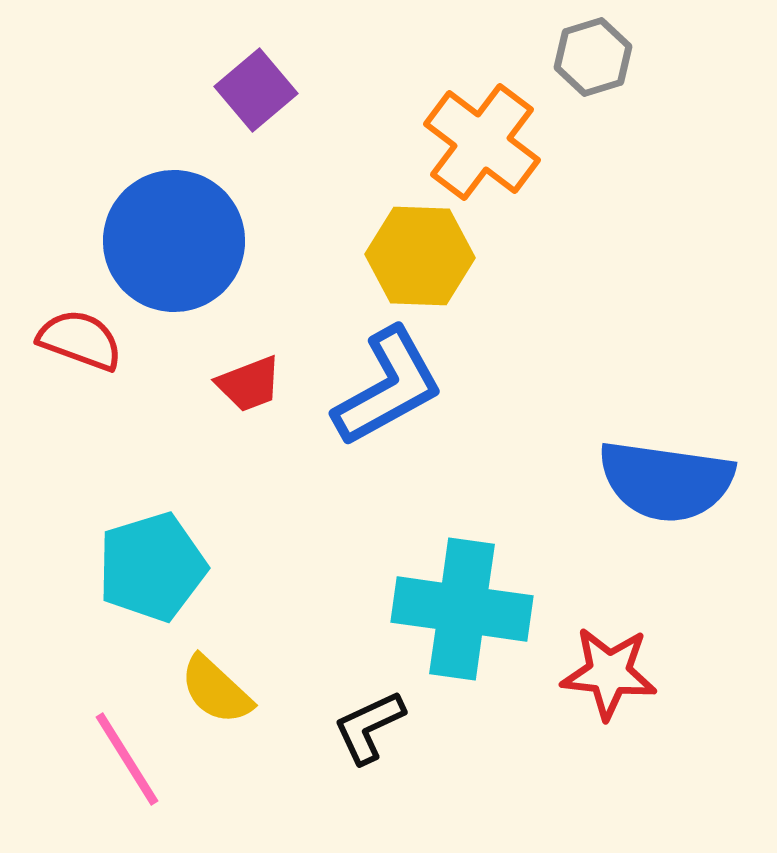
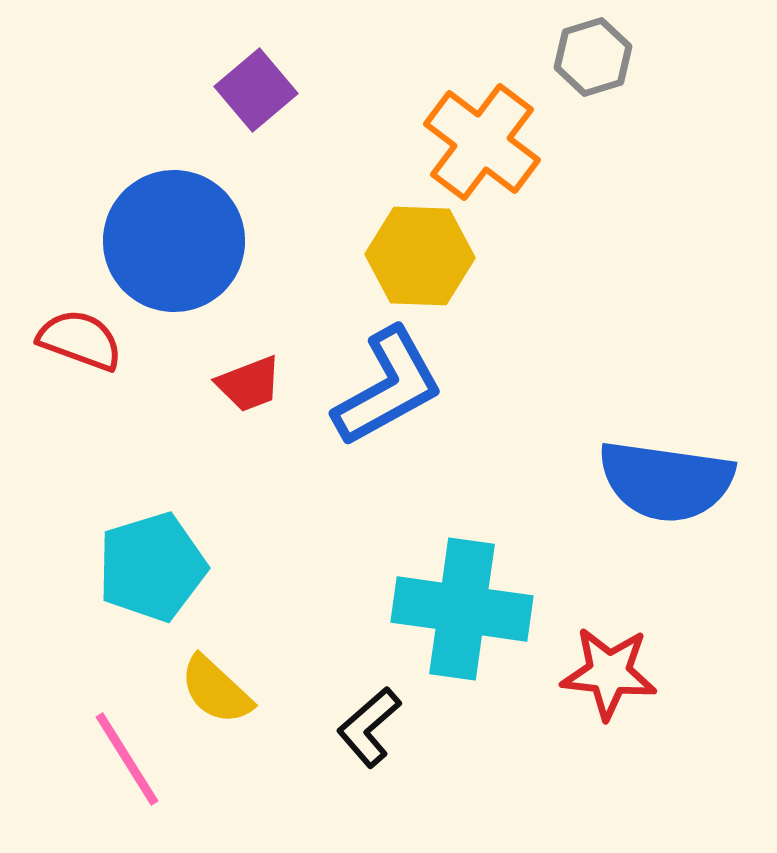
black L-shape: rotated 16 degrees counterclockwise
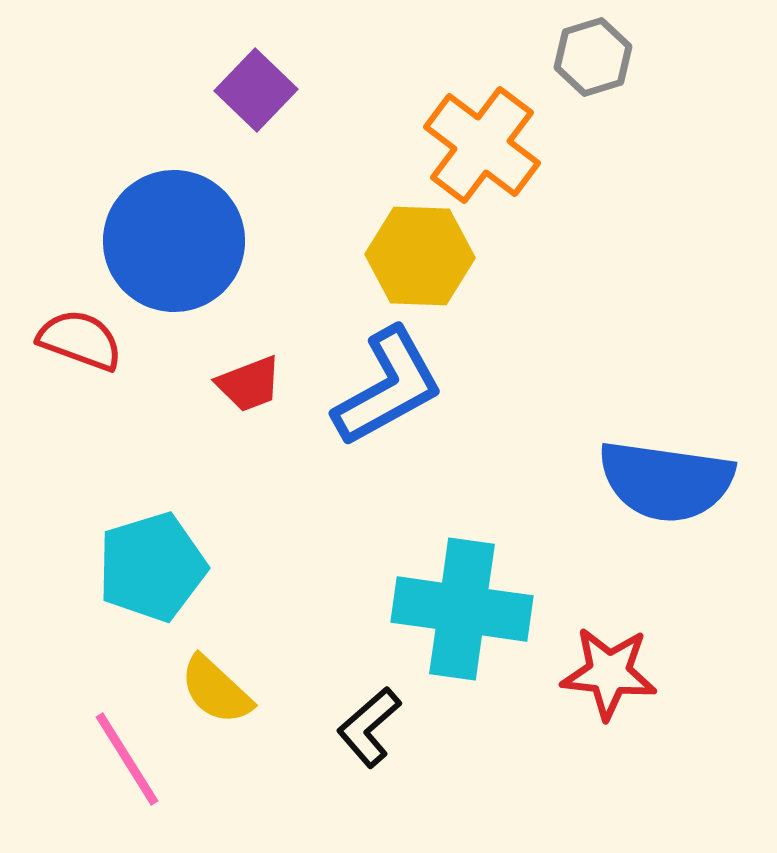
purple square: rotated 6 degrees counterclockwise
orange cross: moved 3 px down
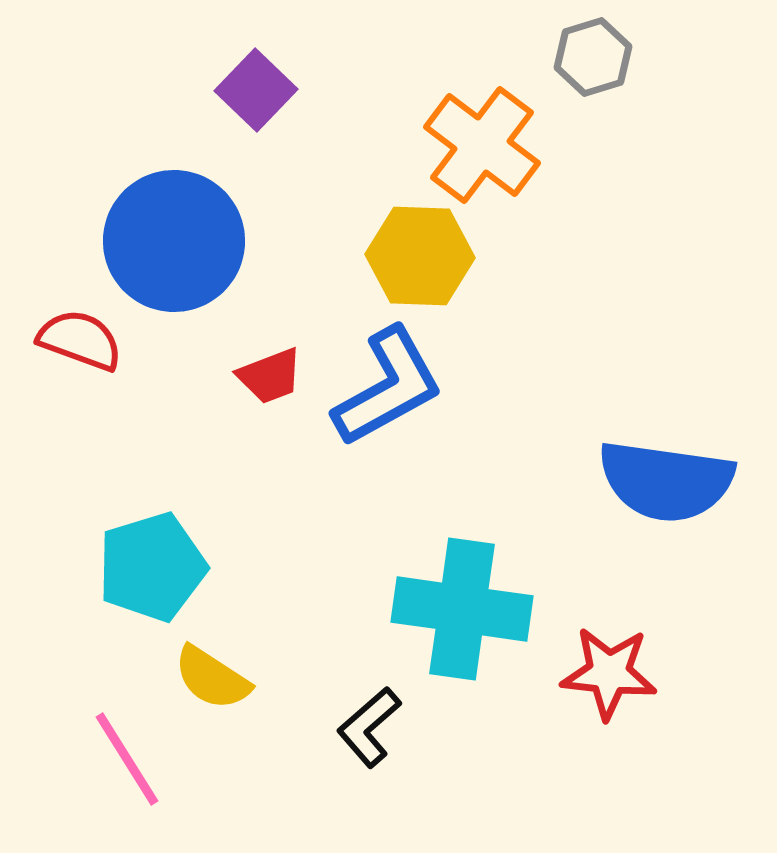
red trapezoid: moved 21 px right, 8 px up
yellow semicircle: moved 4 px left, 12 px up; rotated 10 degrees counterclockwise
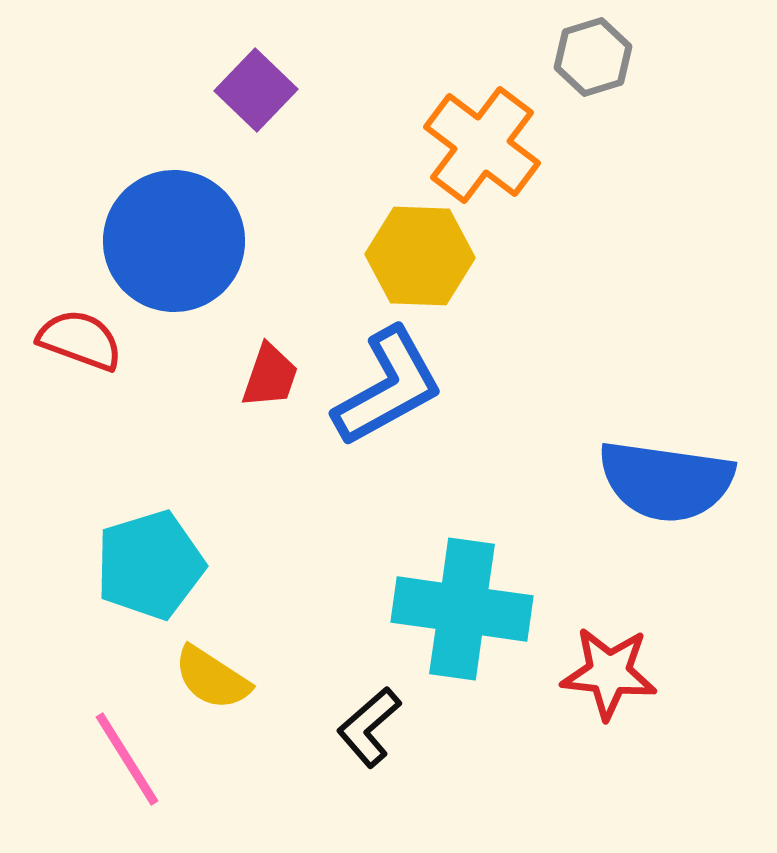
red trapezoid: rotated 50 degrees counterclockwise
cyan pentagon: moved 2 px left, 2 px up
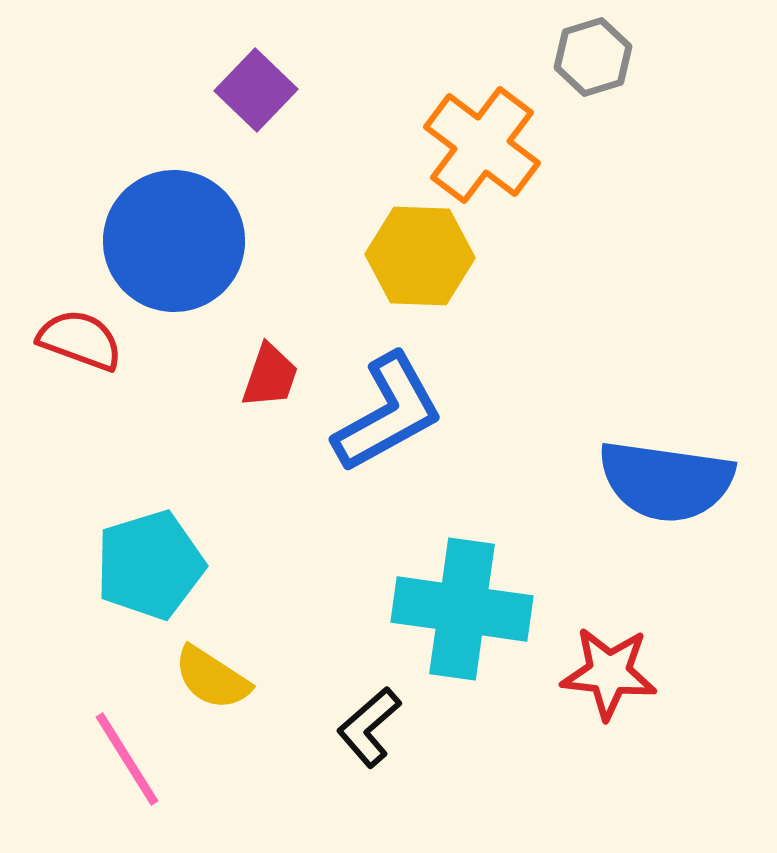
blue L-shape: moved 26 px down
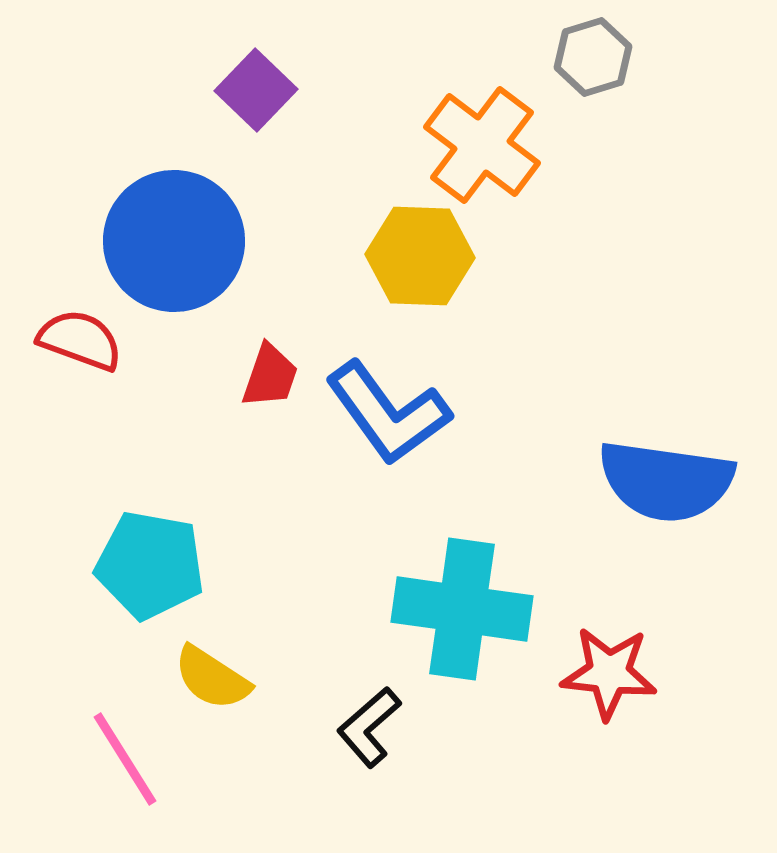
blue L-shape: rotated 83 degrees clockwise
cyan pentagon: rotated 27 degrees clockwise
pink line: moved 2 px left
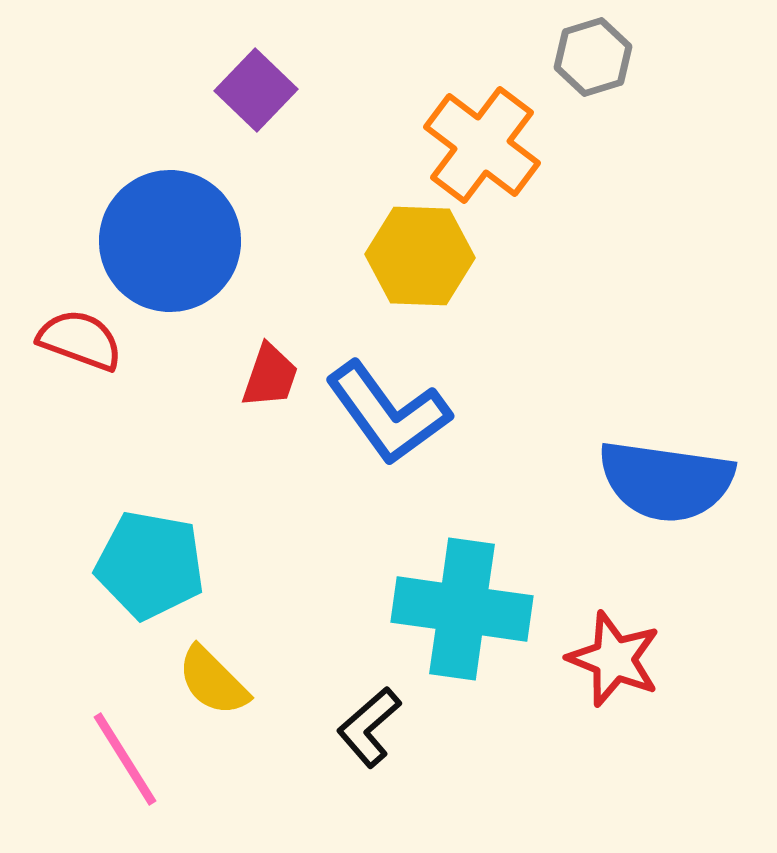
blue circle: moved 4 px left
red star: moved 5 px right, 14 px up; rotated 16 degrees clockwise
yellow semicircle: moved 1 px right, 3 px down; rotated 12 degrees clockwise
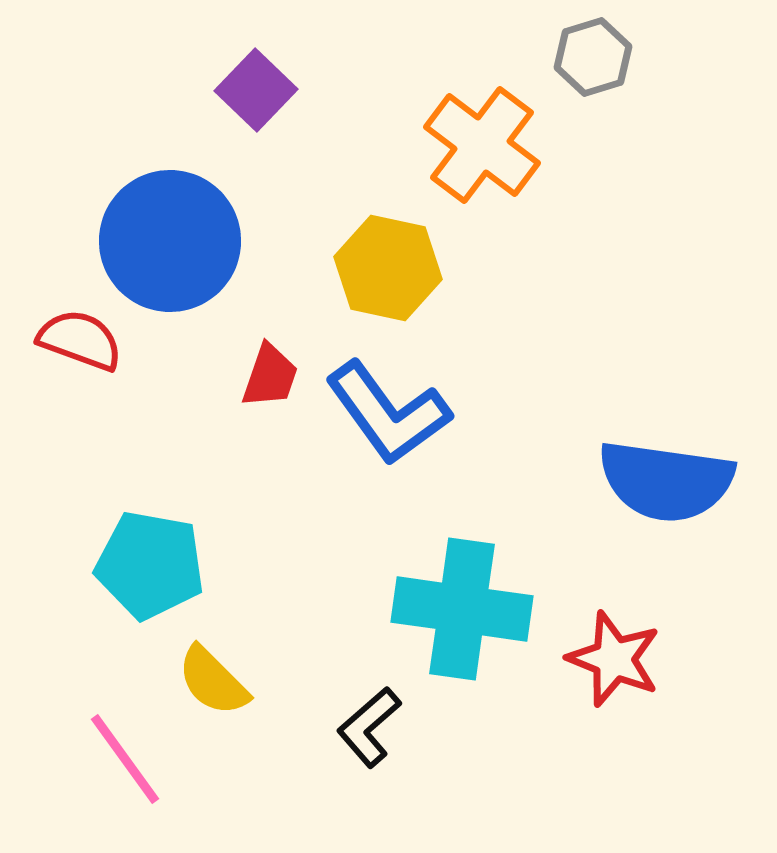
yellow hexagon: moved 32 px left, 12 px down; rotated 10 degrees clockwise
pink line: rotated 4 degrees counterclockwise
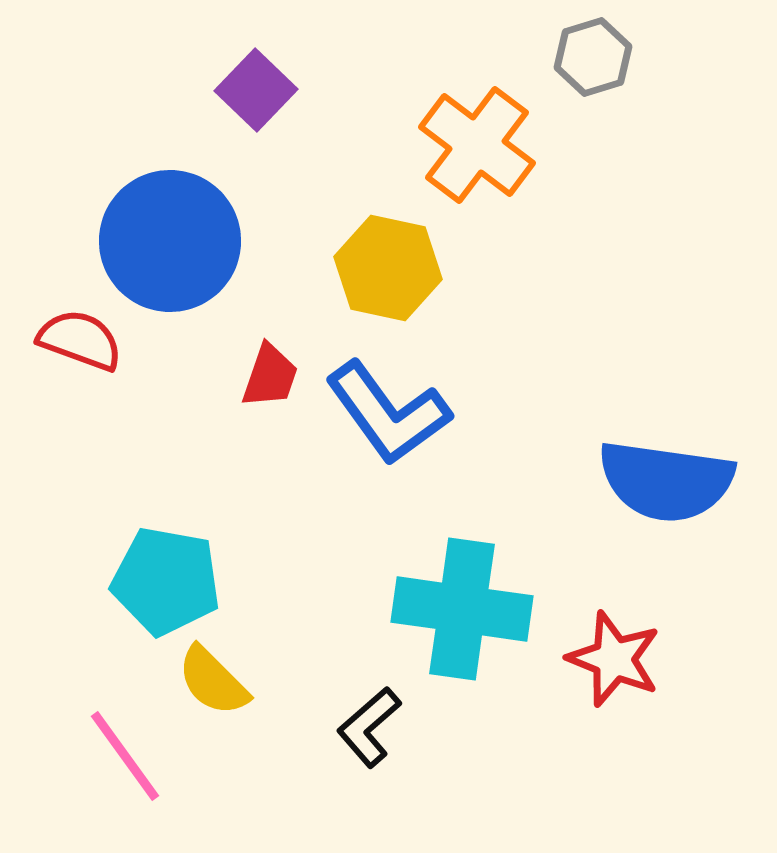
orange cross: moved 5 px left
cyan pentagon: moved 16 px right, 16 px down
pink line: moved 3 px up
